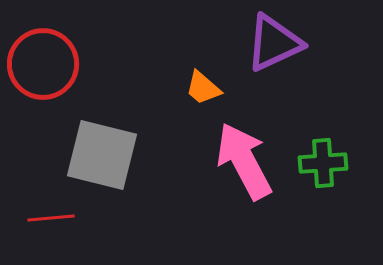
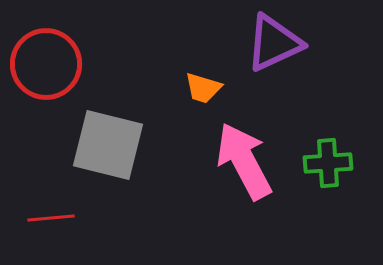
red circle: moved 3 px right
orange trapezoid: rotated 24 degrees counterclockwise
gray square: moved 6 px right, 10 px up
green cross: moved 5 px right
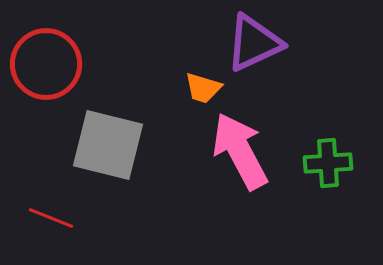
purple triangle: moved 20 px left
pink arrow: moved 4 px left, 10 px up
red line: rotated 27 degrees clockwise
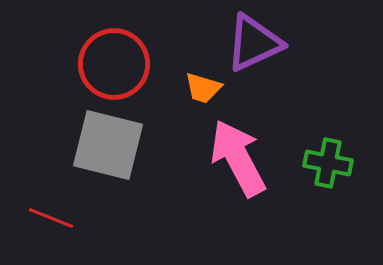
red circle: moved 68 px right
pink arrow: moved 2 px left, 7 px down
green cross: rotated 15 degrees clockwise
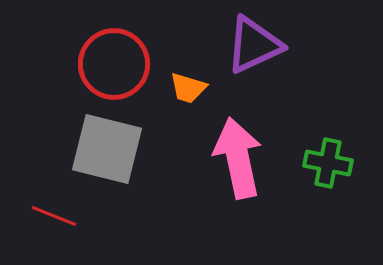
purple triangle: moved 2 px down
orange trapezoid: moved 15 px left
gray square: moved 1 px left, 4 px down
pink arrow: rotated 16 degrees clockwise
red line: moved 3 px right, 2 px up
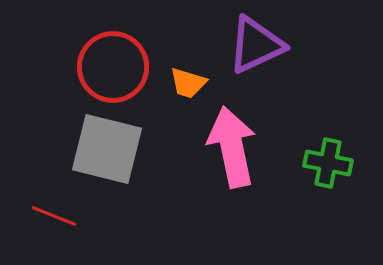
purple triangle: moved 2 px right
red circle: moved 1 px left, 3 px down
orange trapezoid: moved 5 px up
pink arrow: moved 6 px left, 11 px up
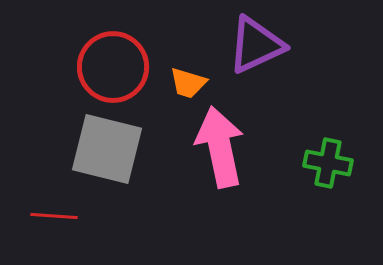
pink arrow: moved 12 px left
red line: rotated 18 degrees counterclockwise
